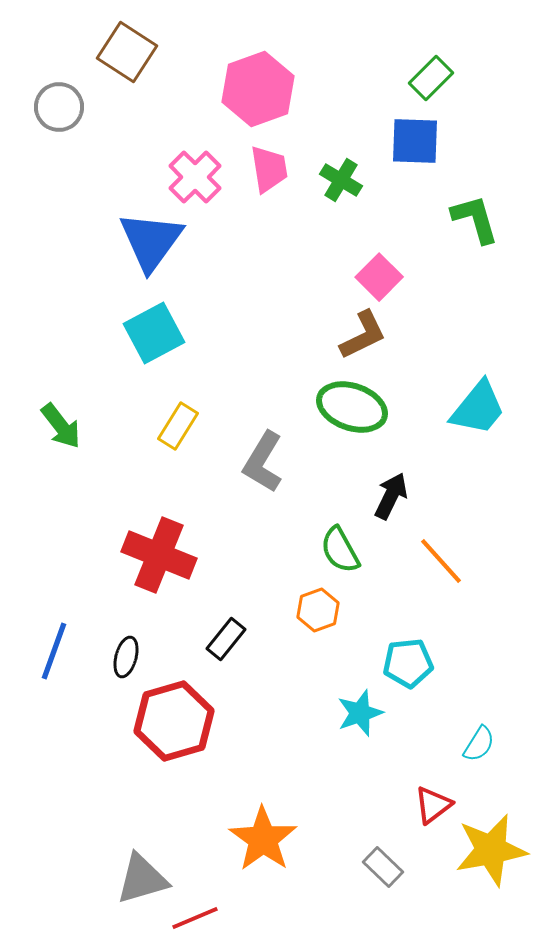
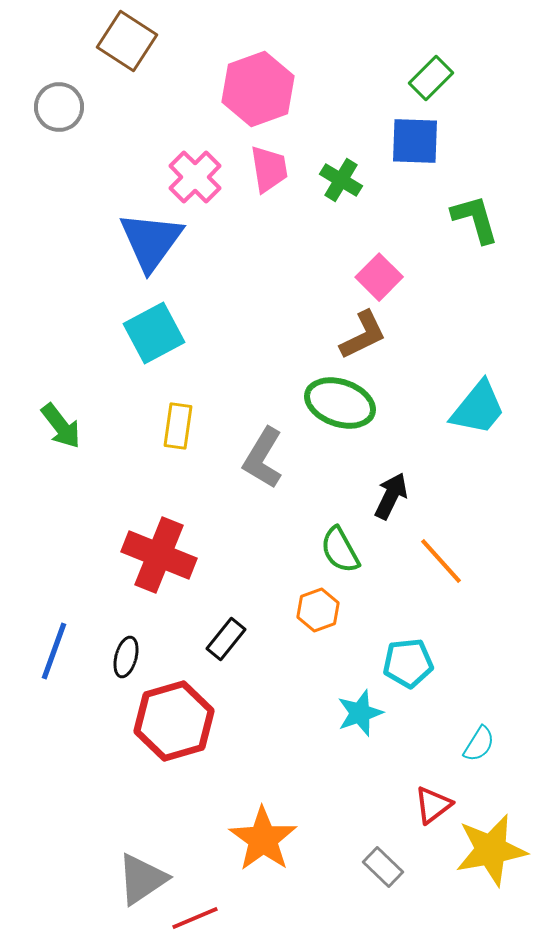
brown square: moved 11 px up
green ellipse: moved 12 px left, 4 px up
yellow rectangle: rotated 24 degrees counterclockwise
gray L-shape: moved 4 px up
gray triangle: rotated 18 degrees counterclockwise
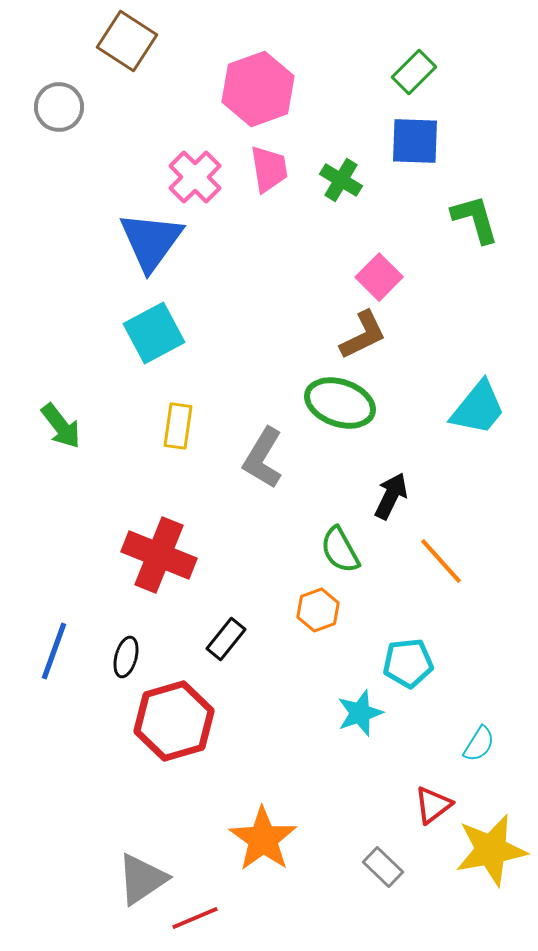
green rectangle: moved 17 px left, 6 px up
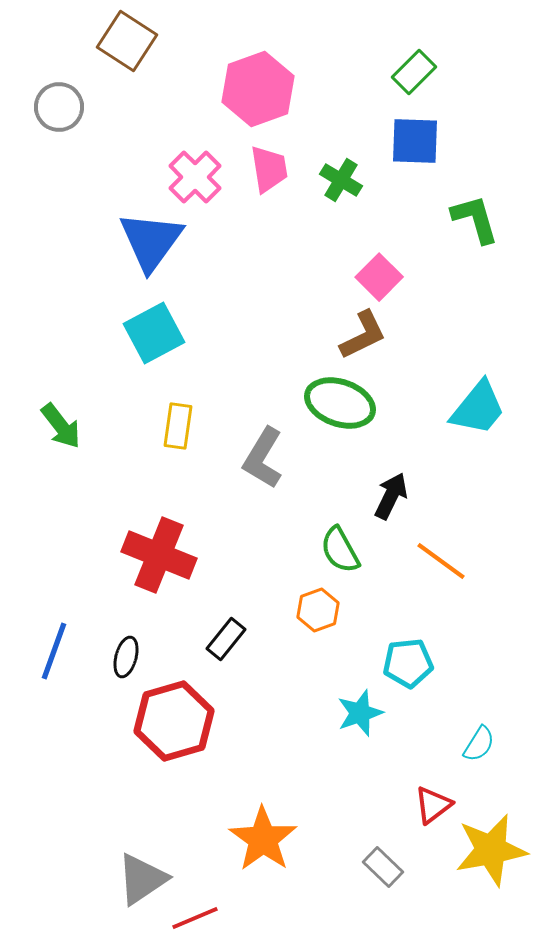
orange line: rotated 12 degrees counterclockwise
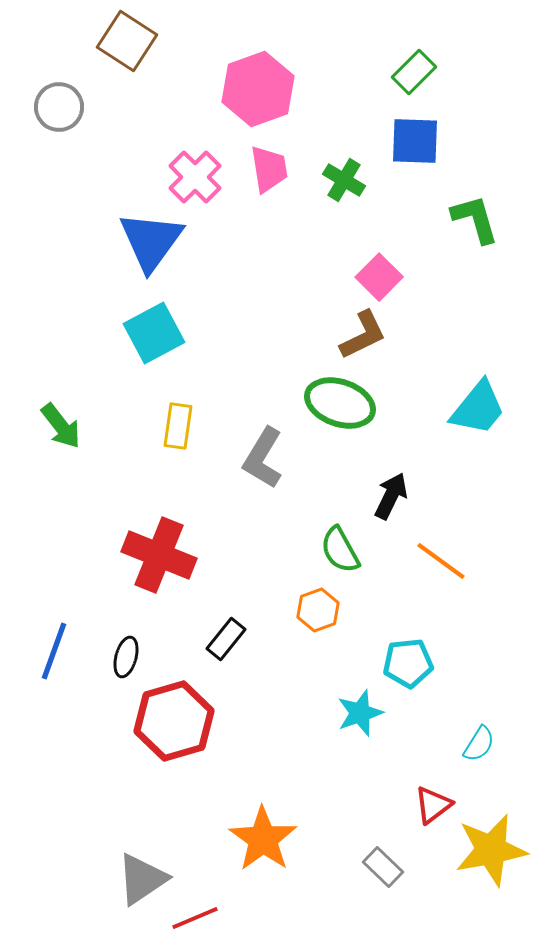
green cross: moved 3 px right
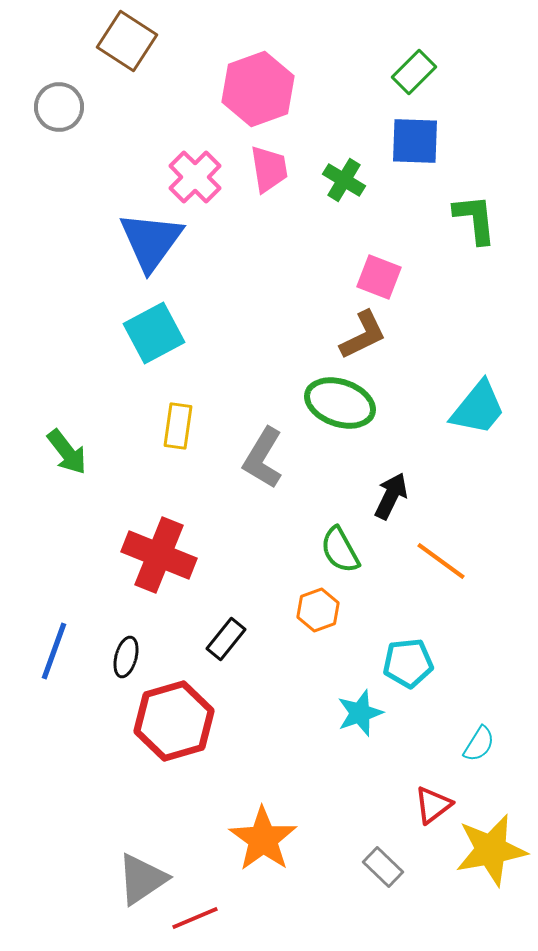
green L-shape: rotated 10 degrees clockwise
pink square: rotated 24 degrees counterclockwise
green arrow: moved 6 px right, 26 px down
